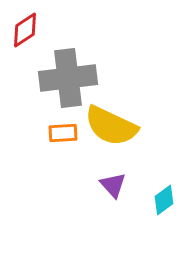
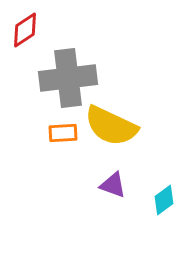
purple triangle: rotated 28 degrees counterclockwise
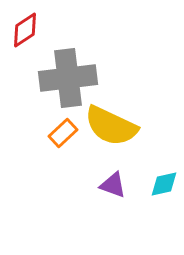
orange rectangle: rotated 40 degrees counterclockwise
cyan diamond: moved 16 px up; rotated 24 degrees clockwise
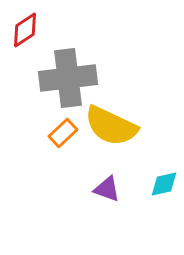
purple triangle: moved 6 px left, 4 px down
